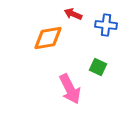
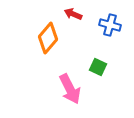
blue cross: moved 4 px right; rotated 10 degrees clockwise
orange diamond: rotated 40 degrees counterclockwise
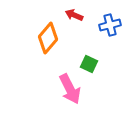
red arrow: moved 1 px right, 1 px down
blue cross: rotated 30 degrees counterclockwise
green square: moved 9 px left, 3 px up
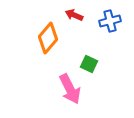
blue cross: moved 4 px up
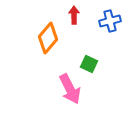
red arrow: rotated 66 degrees clockwise
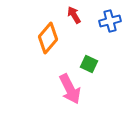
red arrow: rotated 30 degrees counterclockwise
